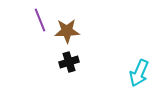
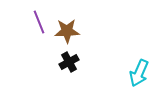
purple line: moved 1 px left, 2 px down
black cross: rotated 12 degrees counterclockwise
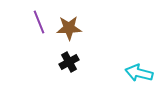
brown star: moved 2 px right, 3 px up
cyan arrow: rotated 80 degrees clockwise
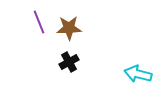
cyan arrow: moved 1 px left, 1 px down
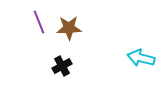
black cross: moved 7 px left, 4 px down
cyan arrow: moved 3 px right, 16 px up
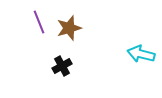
brown star: rotated 15 degrees counterclockwise
cyan arrow: moved 4 px up
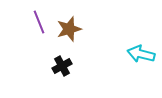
brown star: moved 1 px down
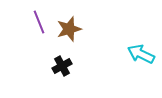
cyan arrow: rotated 12 degrees clockwise
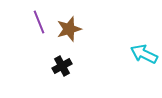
cyan arrow: moved 3 px right
